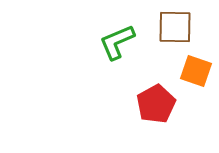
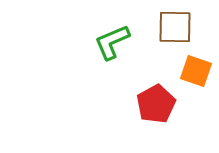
green L-shape: moved 5 px left
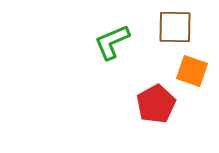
orange square: moved 4 px left
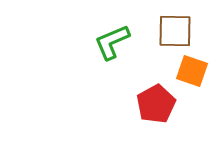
brown square: moved 4 px down
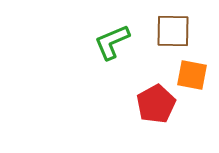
brown square: moved 2 px left
orange square: moved 4 px down; rotated 8 degrees counterclockwise
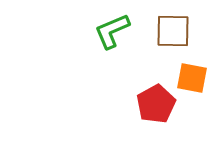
green L-shape: moved 11 px up
orange square: moved 3 px down
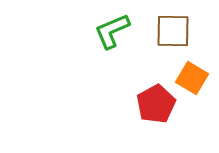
orange square: rotated 20 degrees clockwise
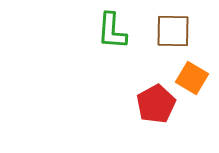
green L-shape: rotated 63 degrees counterclockwise
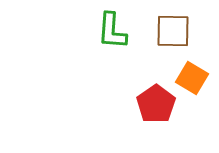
red pentagon: rotated 6 degrees counterclockwise
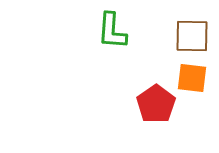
brown square: moved 19 px right, 5 px down
orange square: rotated 24 degrees counterclockwise
